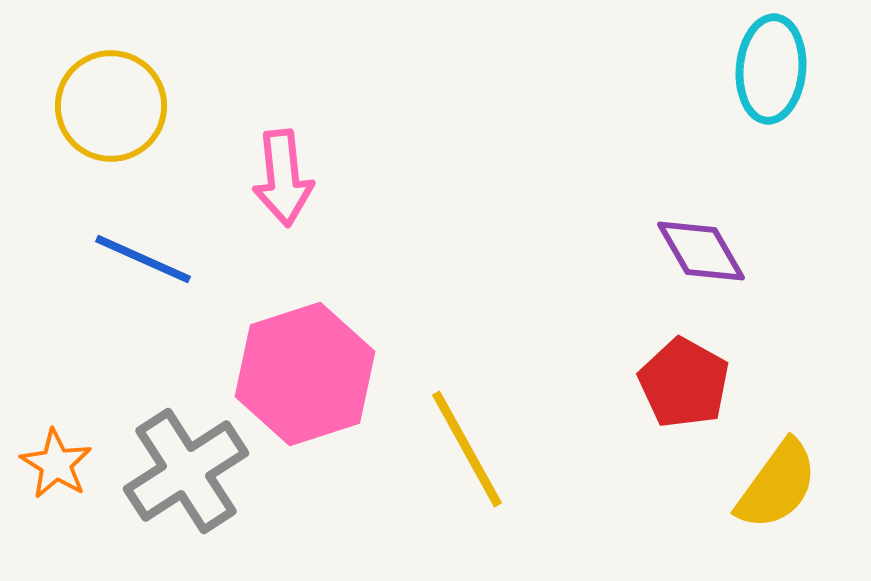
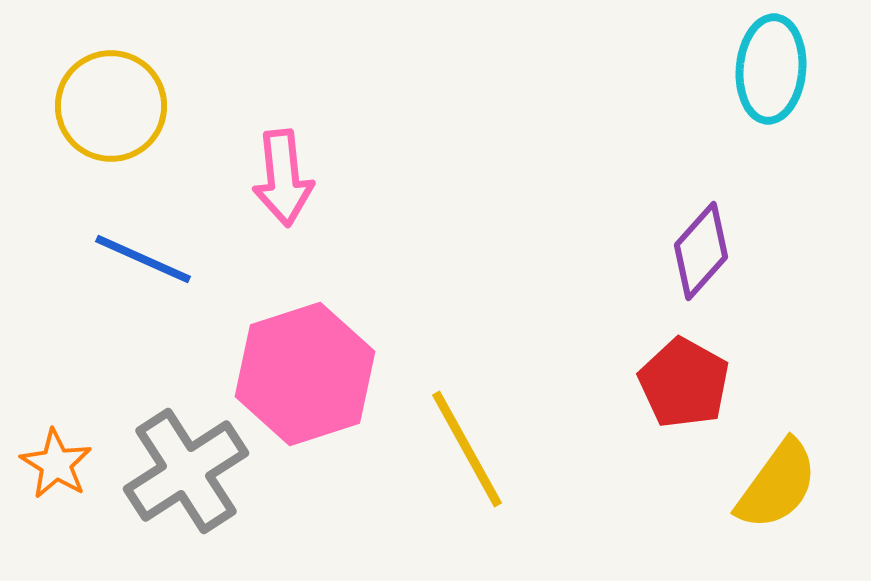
purple diamond: rotated 72 degrees clockwise
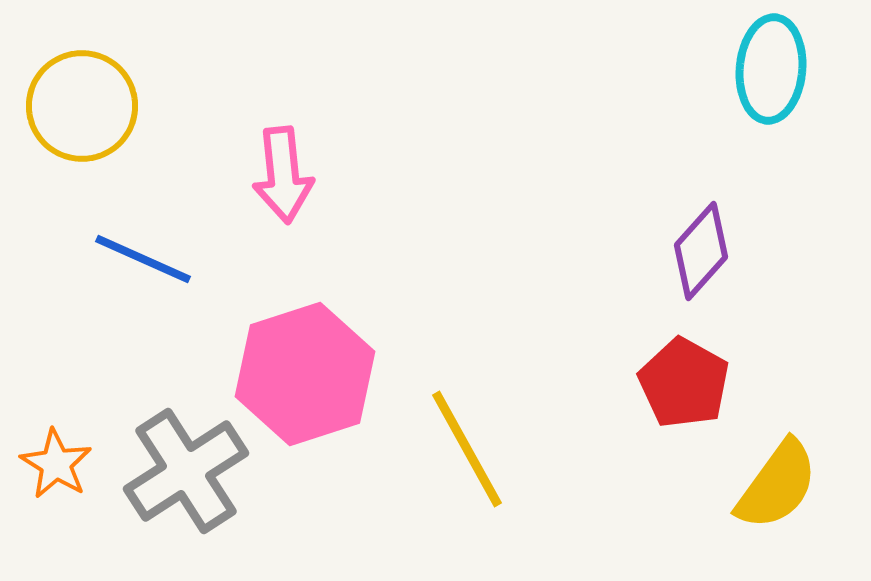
yellow circle: moved 29 px left
pink arrow: moved 3 px up
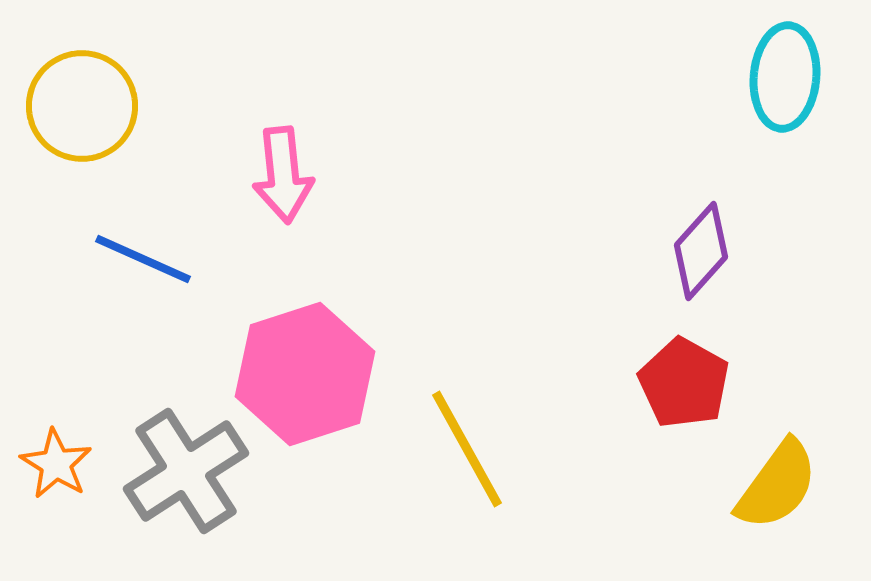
cyan ellipse: moved 14 px right, 8 px down
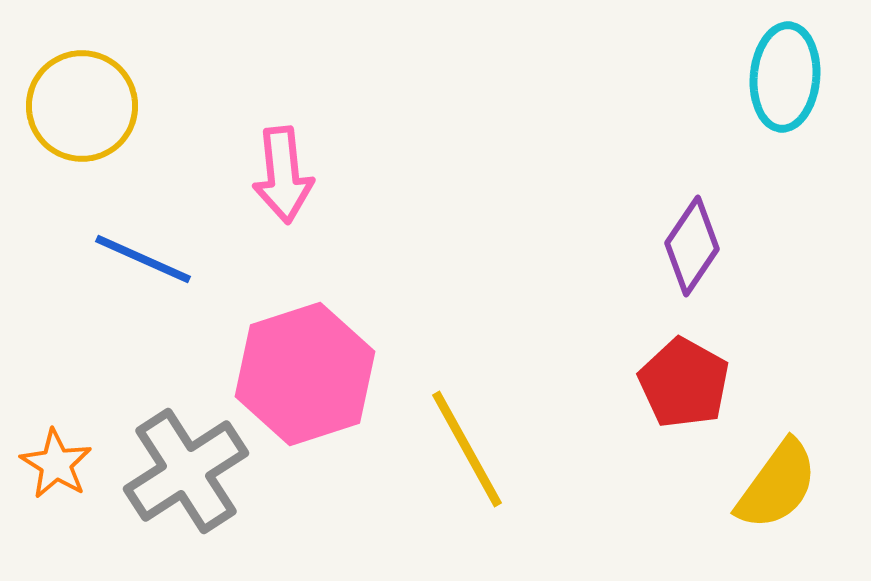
purple diamond: moved 9 px left, 5 px up; rotated 8 degrees counterclockwise
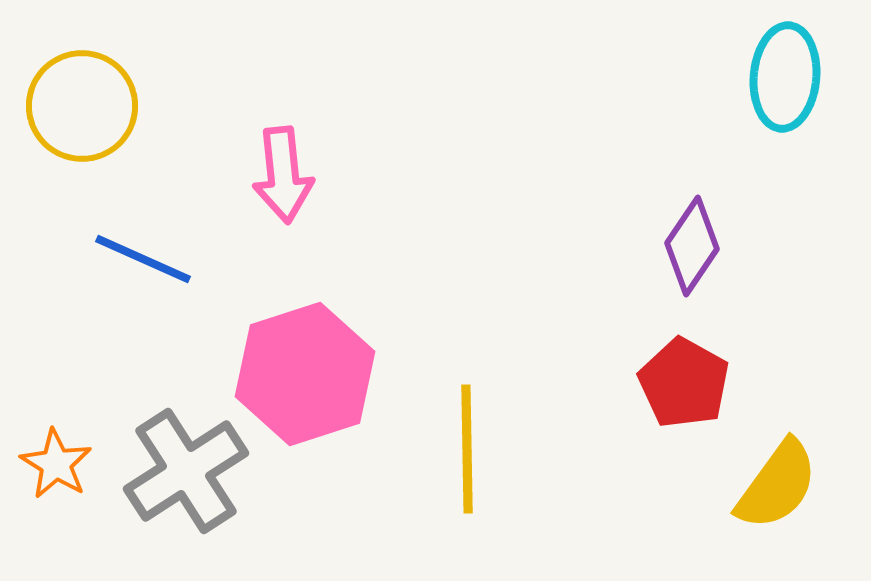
yellow line: rotated 28 degrees clockwise
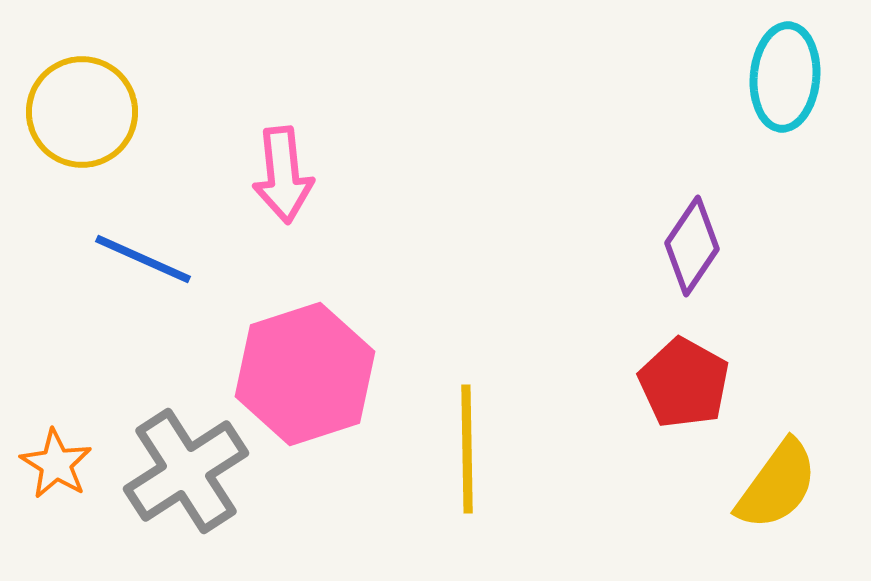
yellow circle: moved 6 px down
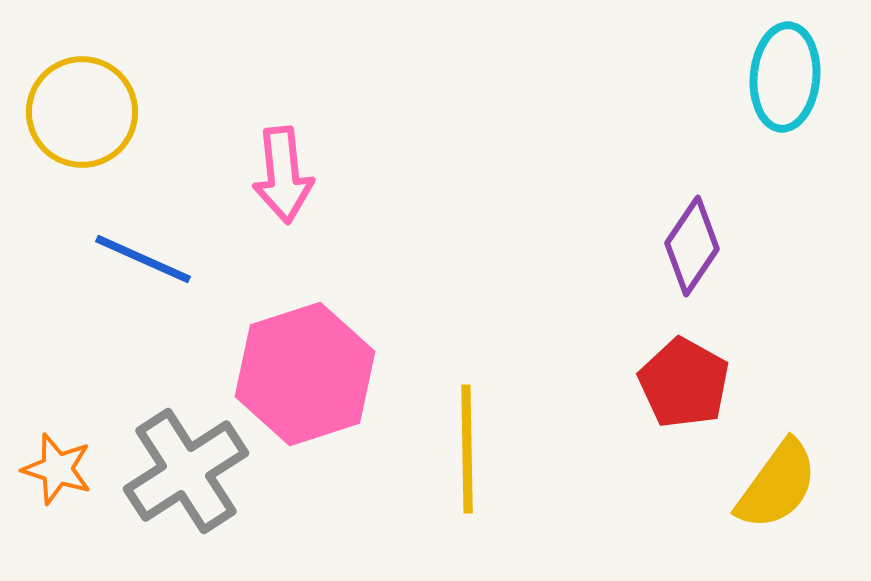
orange star: moved 1 px right, 5 px down; rotated 14 degrees counterclockwise
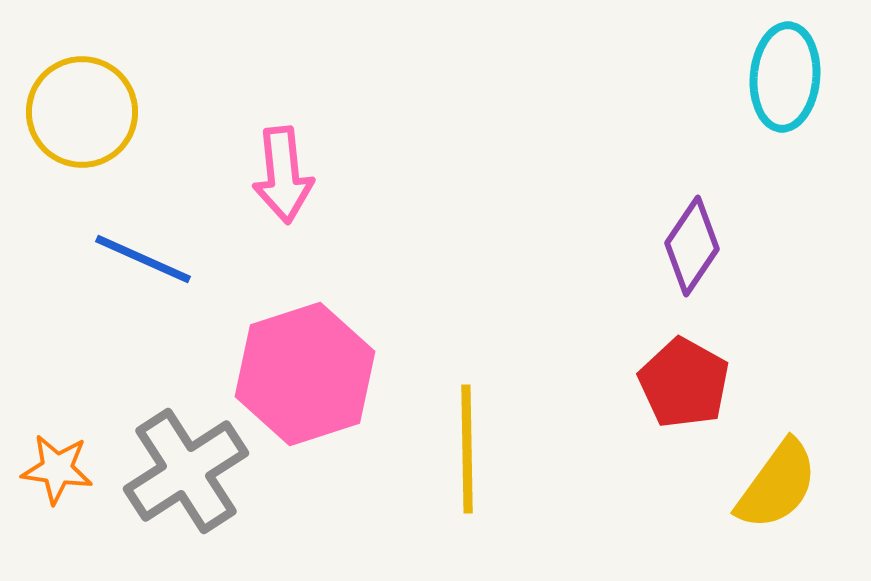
orange star: rotated 10 degrees counterclockwise
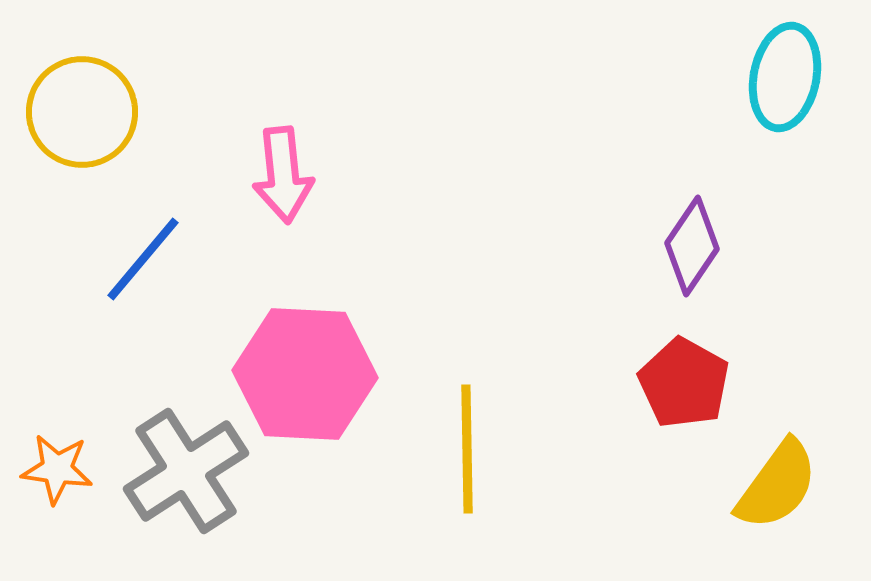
cyan ellipse: rotated 6 degrees clockwise
blue line: rotated 74 degrees counterclockwise
pink hexagon: rotated 21 degrees clockwise
